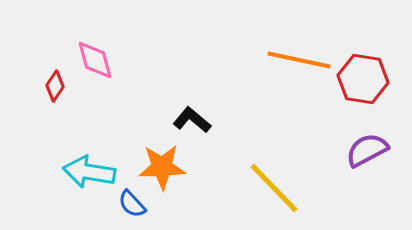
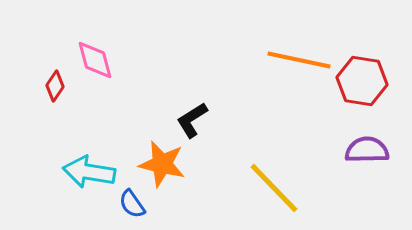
red hexagon: moved 1 px left, 2 px down
black L-shape: rotated 72 degrees counterclockwise
purple semicircle: rotated 27 degrees clockwise
orange star: moved 3 px up; rotated 15 degrees clockwise
blue semicircle: rotated 8 degrees clockwise
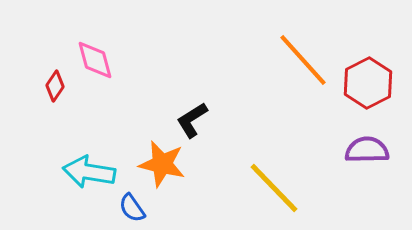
orange line: moved 4 px right; rotated 36 degrees clockwise
red hexagon: moved 6 px right, 2 px down; rotated 24 degrees clockwise
blue semicircle: moved 4 px down
